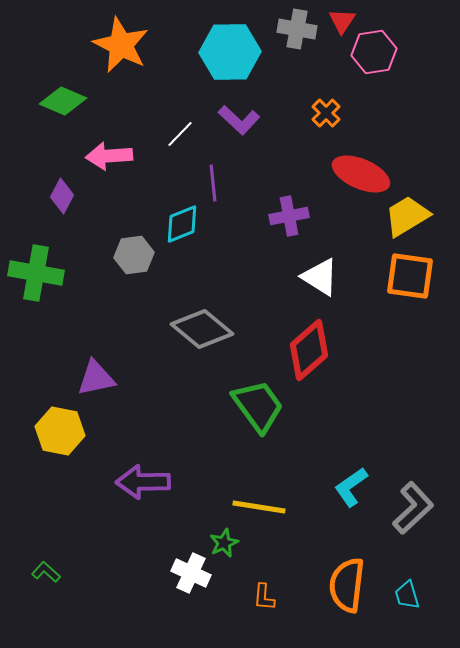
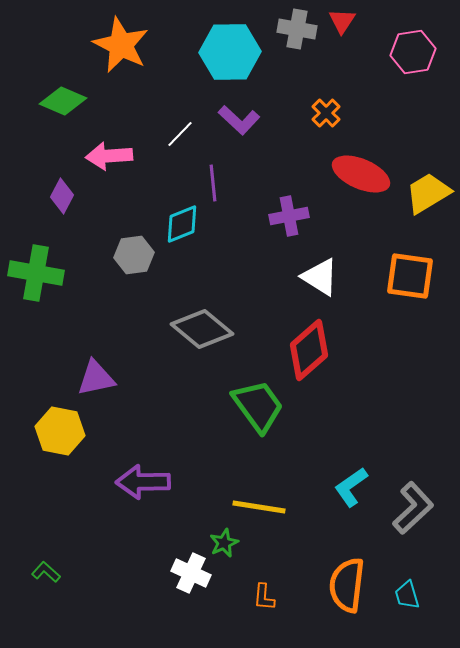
pink hexagon: moved 39 px right
yellow trapezoid: moved 21 px right, 23 px up
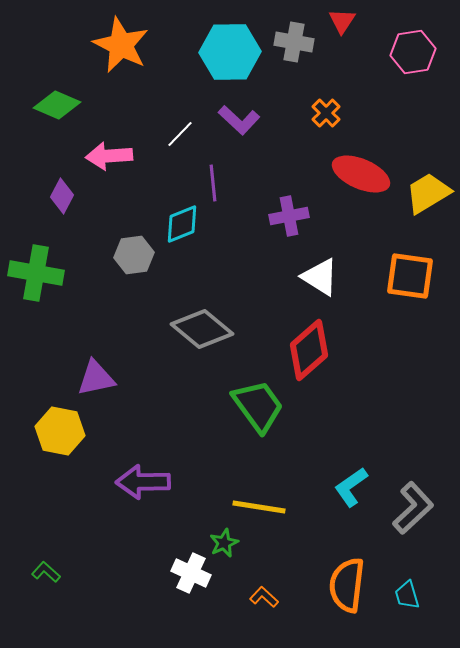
gray cross: moved 3 px left, 13 px down
green diamond: moved 6 px left, 4 px down
orange L-shape: rotated 128 degrees clockwise
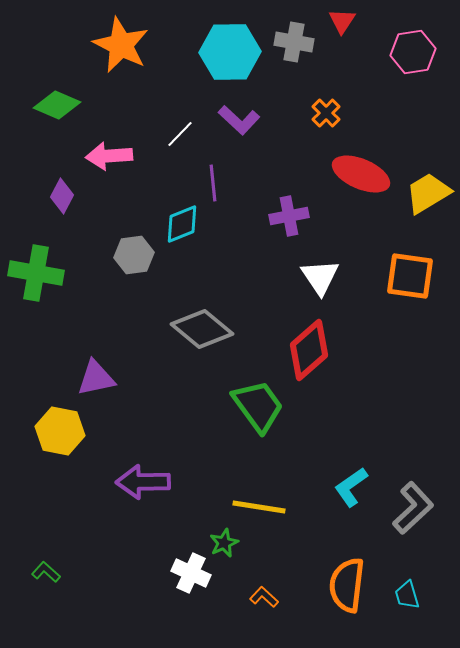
white triangle: rotated 24 degrees clockwise
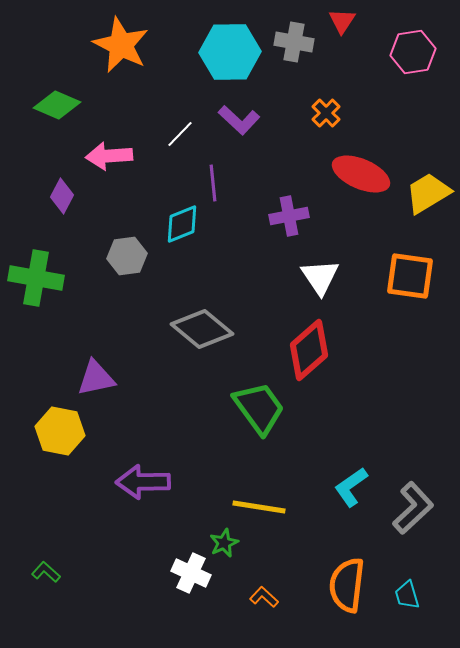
gray hexagon: moved 7 px left, 1 px down
green cross: moved 5 px down
green trapezoid: moved 1 px right, 2 px down
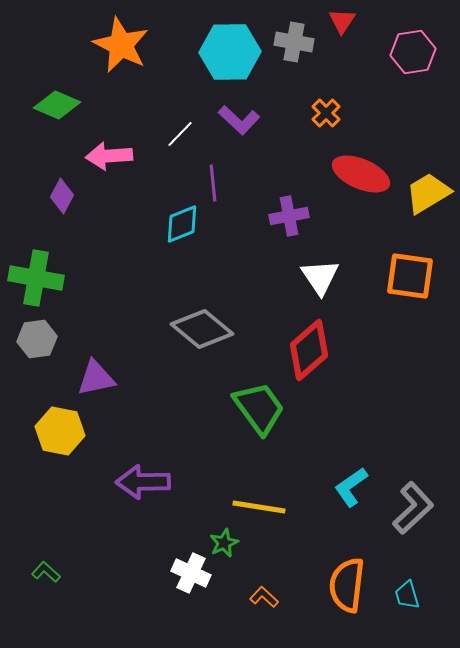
gray hexagon: moved 90 px left, 83 px down
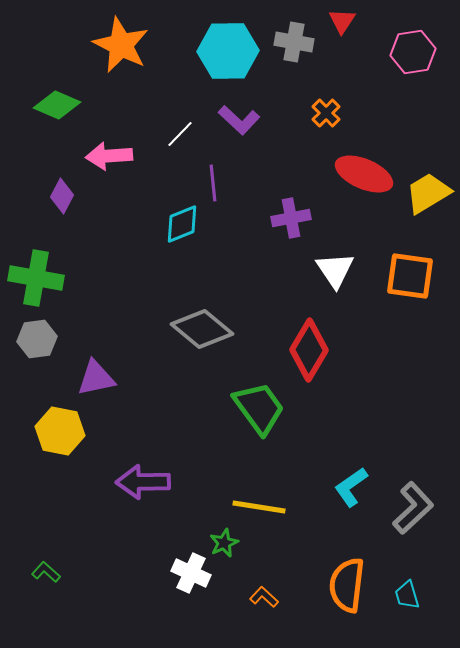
cyan hexagon: moved 2 px left, 1 px up
red ellipse: moved 3 px right
purple cross: moved 2 px right, 2 px down
white triangle: moved 15 px right, 7 px up
red diamond: rotated 18 degrees counterclockwise
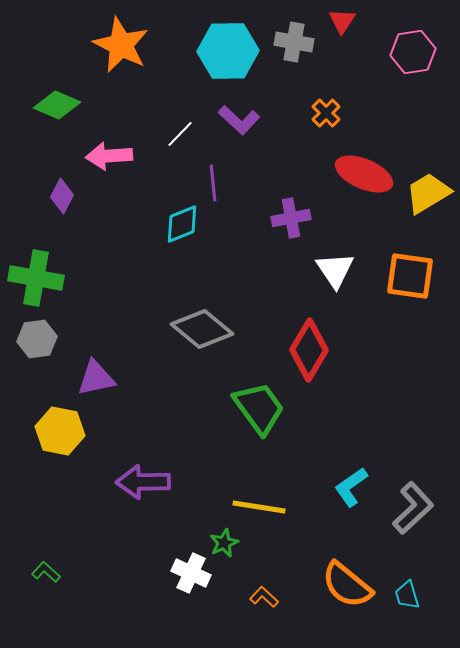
orange semicircle: rotated 58 degrees counterclockwise
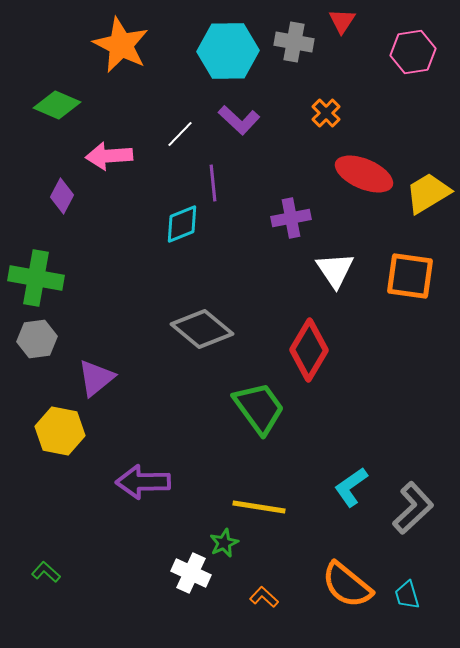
purple triangle: rotated 27 degrees counterclockwise
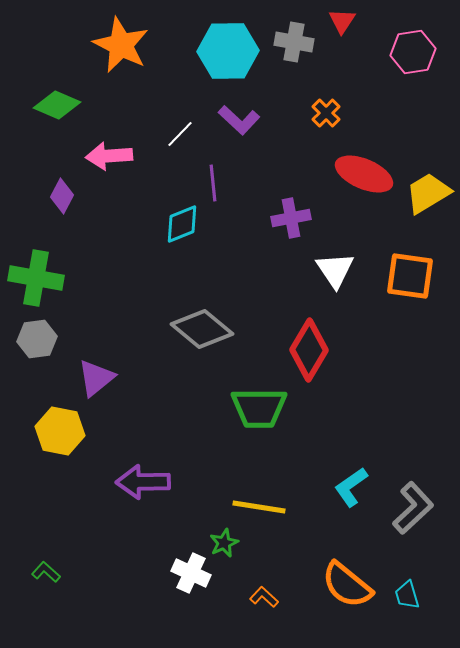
green trapezoid: rotated 126 degrees clockwise
